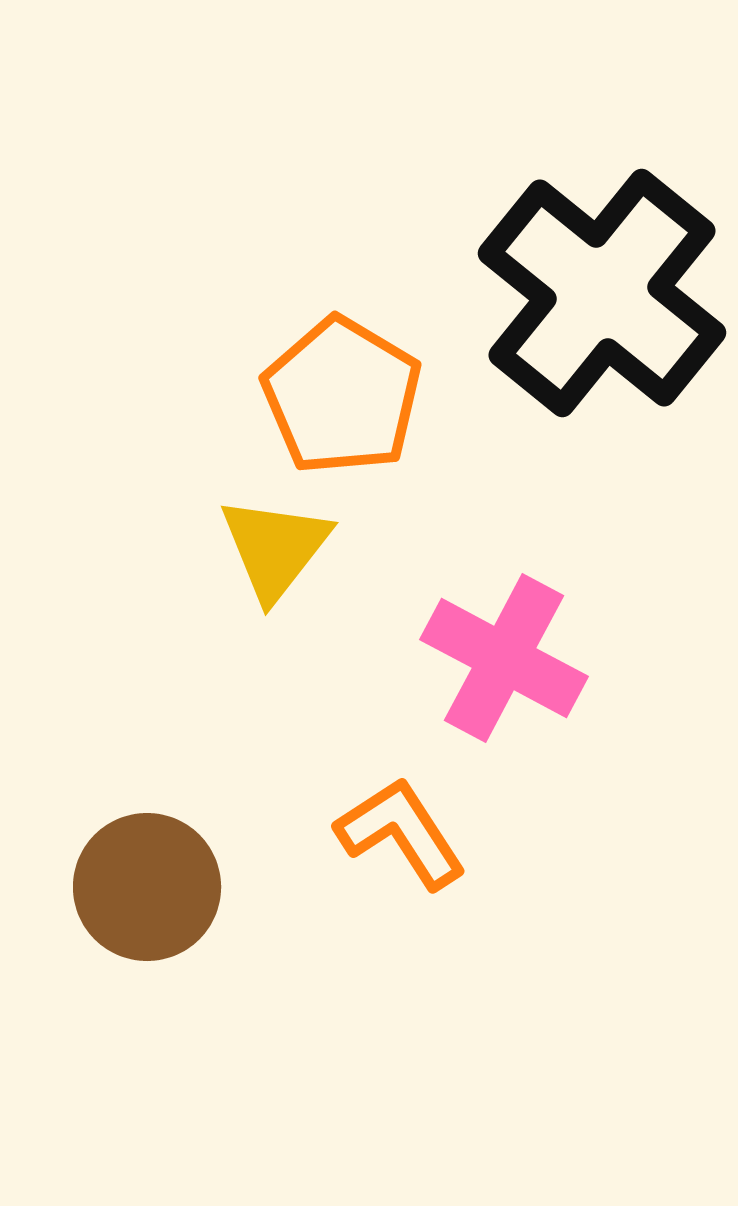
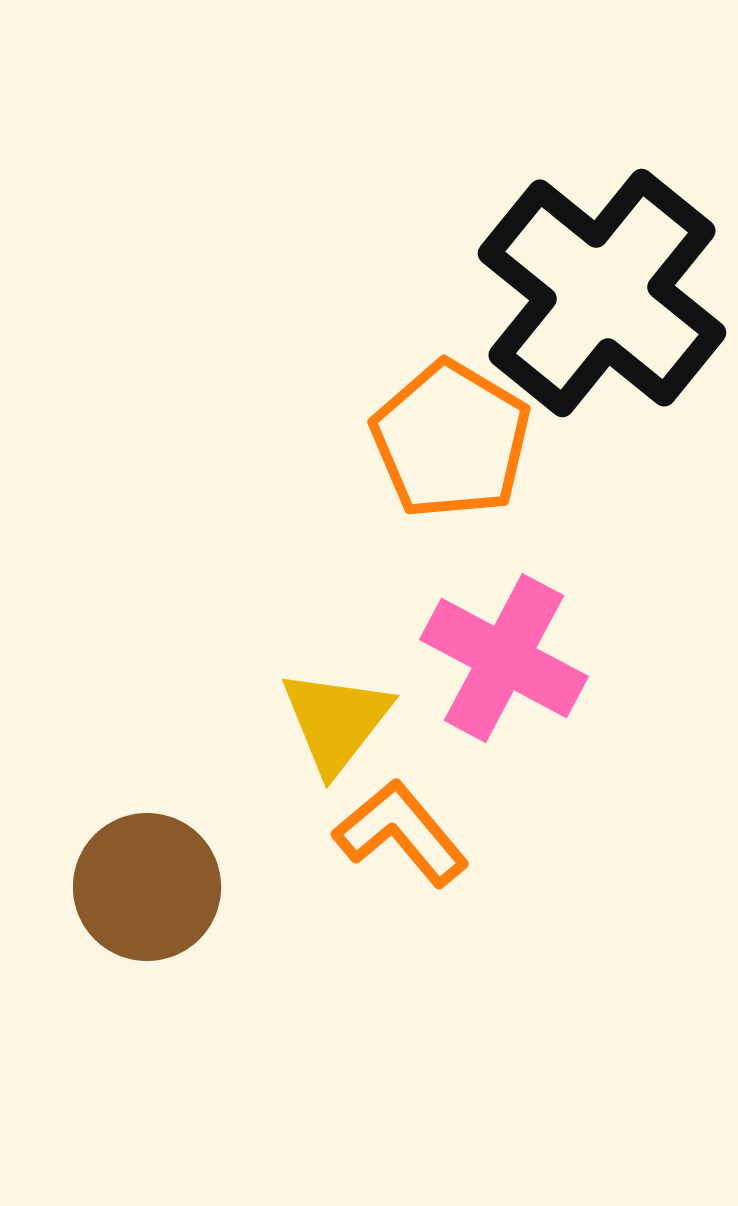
orange pentagon: moved 109 px right, 44 px down
yellow triangle: moved 61 px right, 173 px down
orange L-shape: rotated 7 degrees counterclockwise
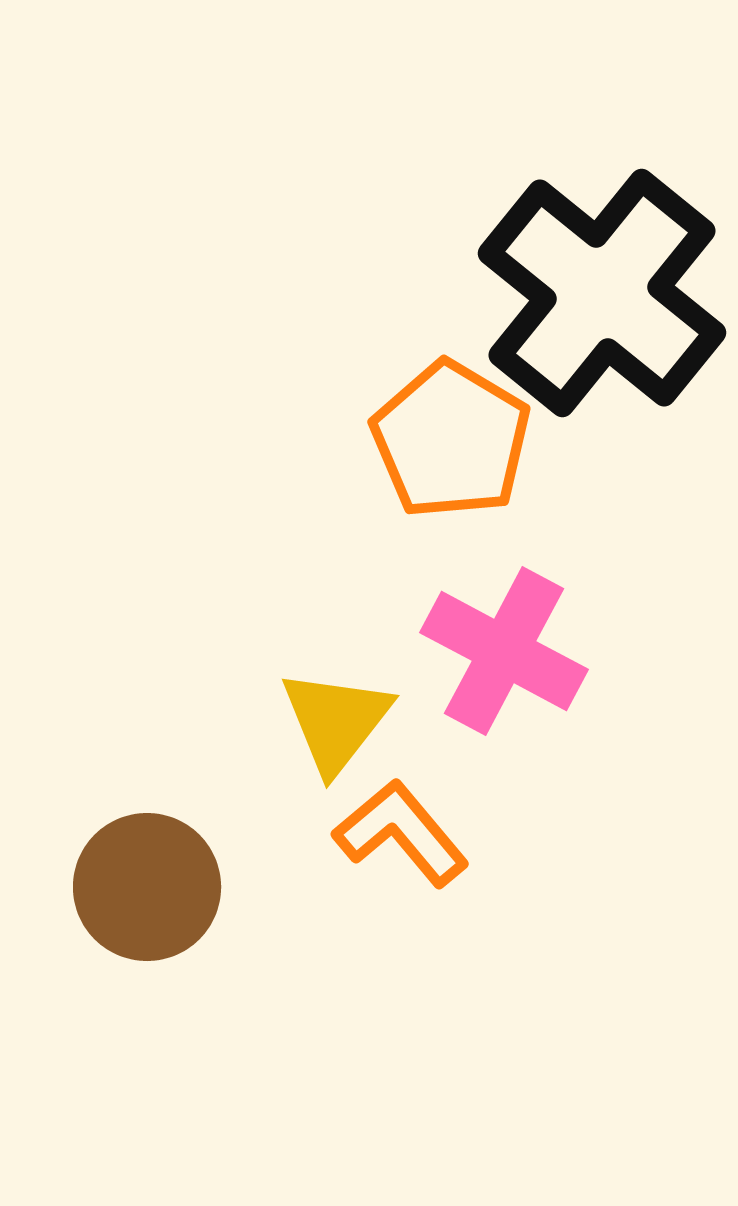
pink cross: moved 7 px up
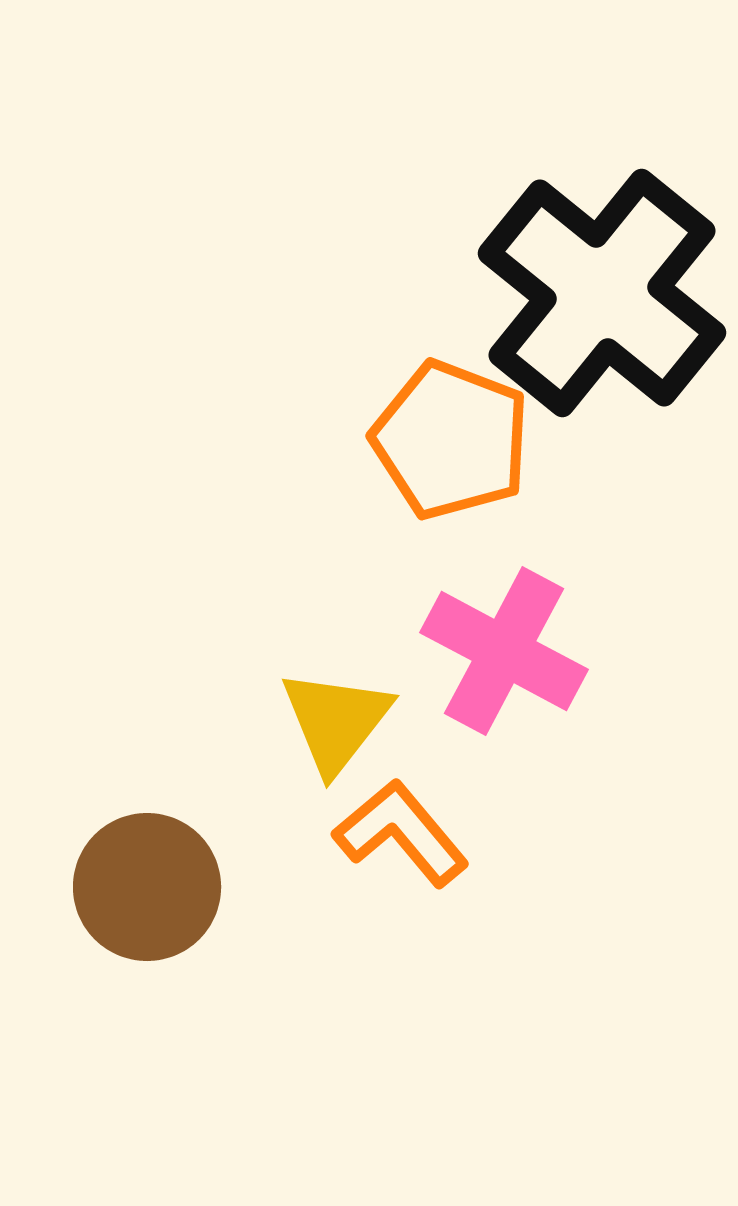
orange pentagon: rotated 10 degrees counterclockwise
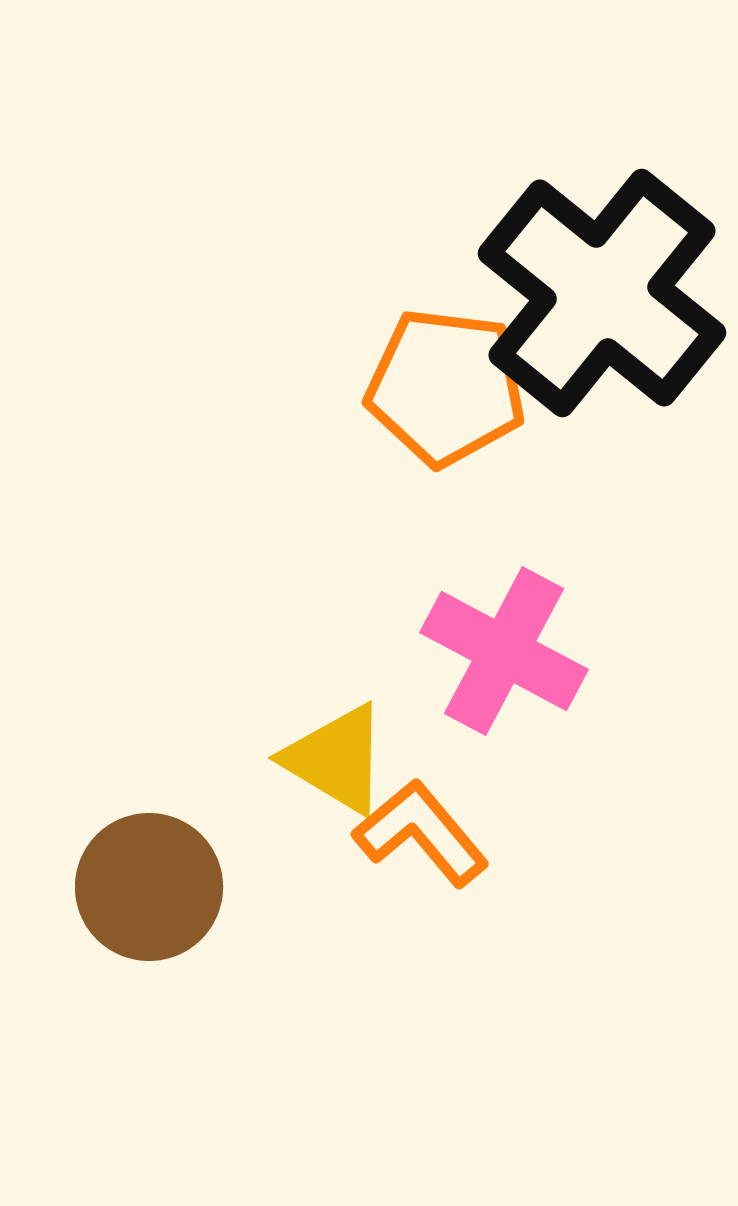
orange pentagon: moved 5 px left, 53 px up; rotated 14 degrees counterclockwise
yellow triangle: moved 38 px down; rotated 37 degrees counterclockwise
orange L-shape: moved 20 px right
brown circle: moved 2 px right
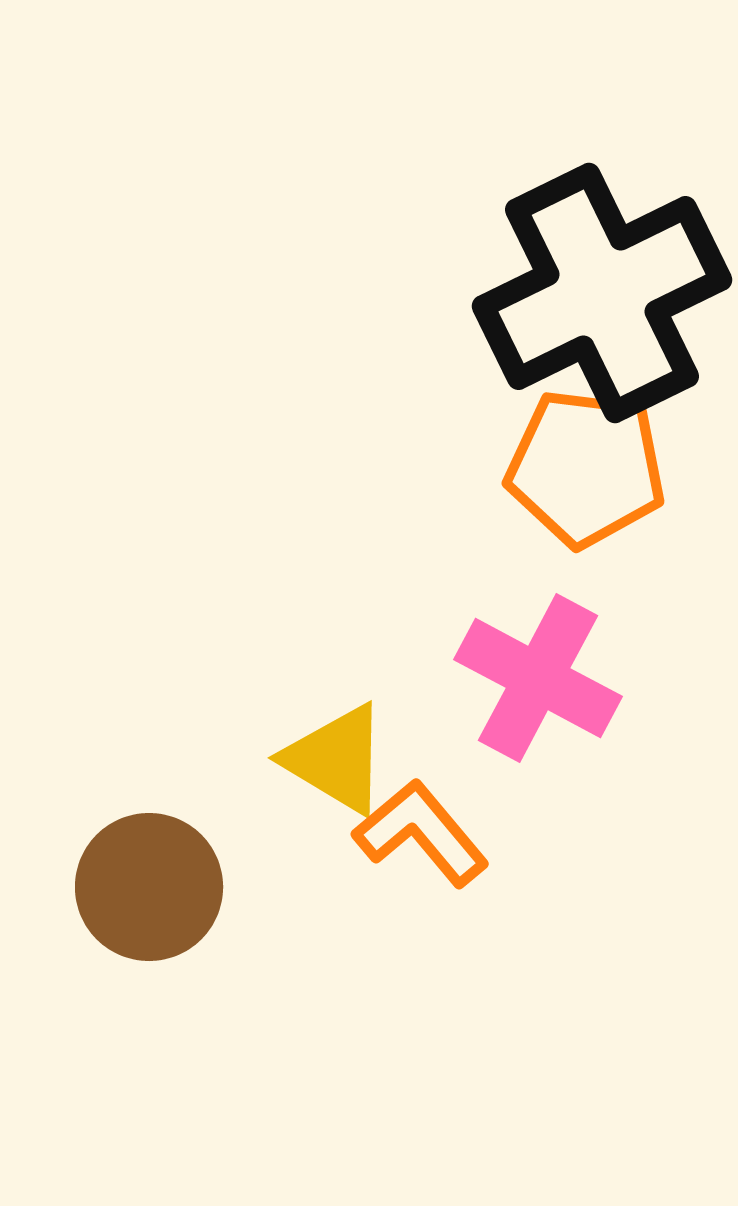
black cross: rotated 25 degrees clockwise
orange pentagon: moved 140 px right, 81 px down
pink cross: moved 34 px right, 27 px down
